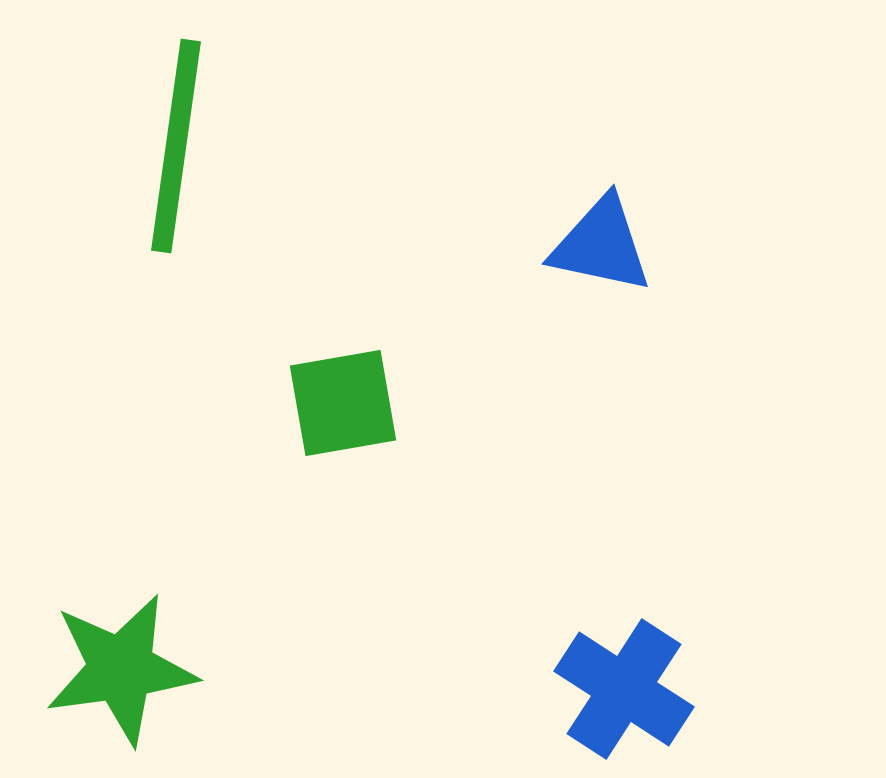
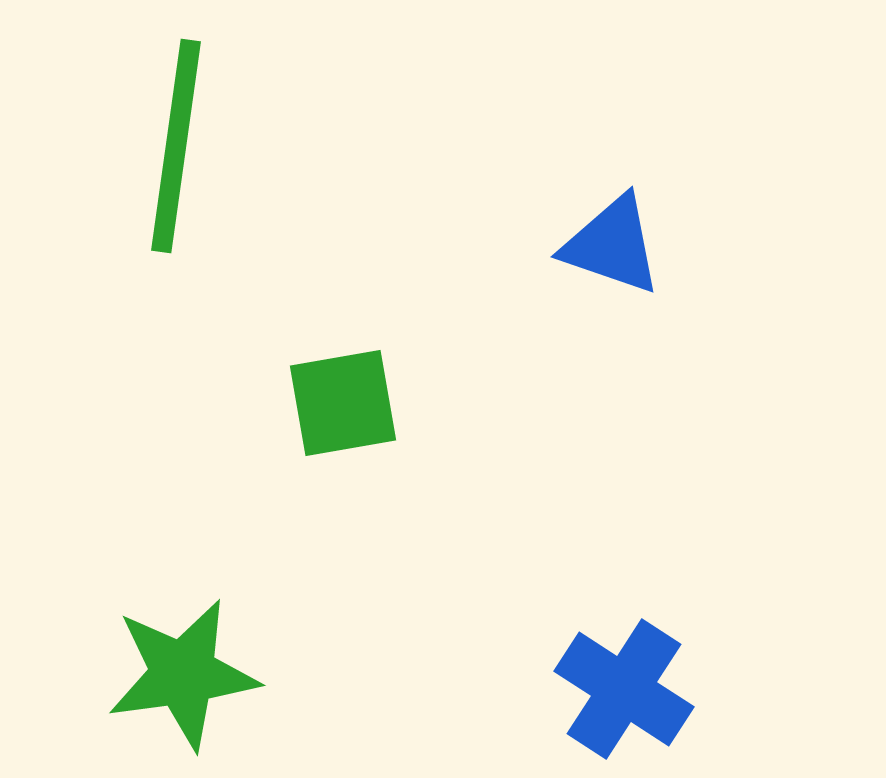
blue triangle: moved 11 px right; rotated 7 degrees clockwise
green star: moved 62 px right, 5 px down
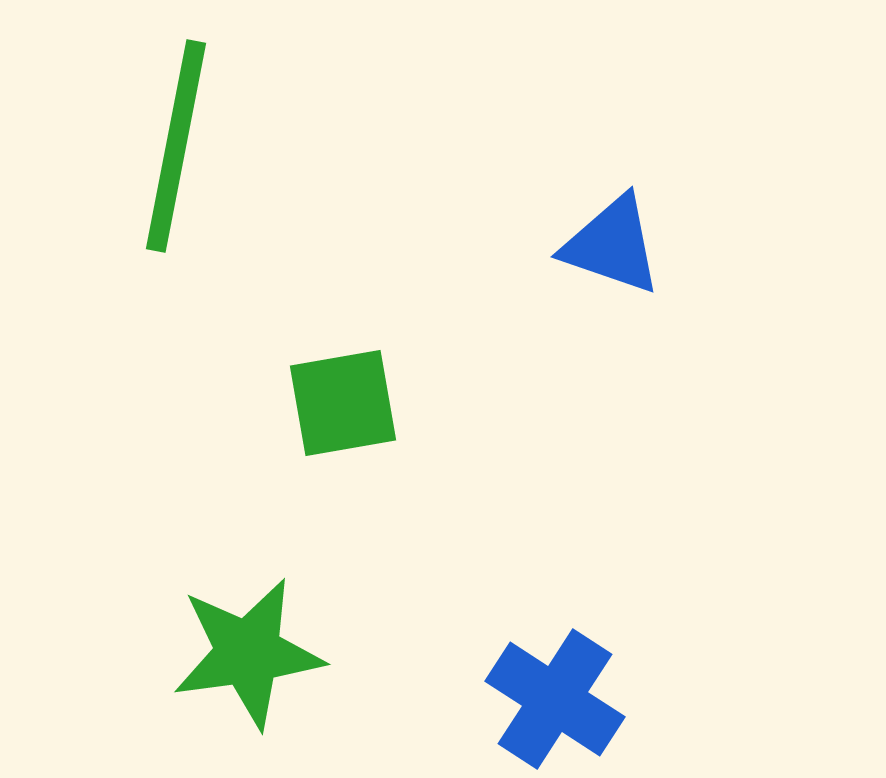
green line: rotated 3 degrees clockwise
green star: moved 65 px right, 21 px up
blue cross: moved 69 px left, 10 px down
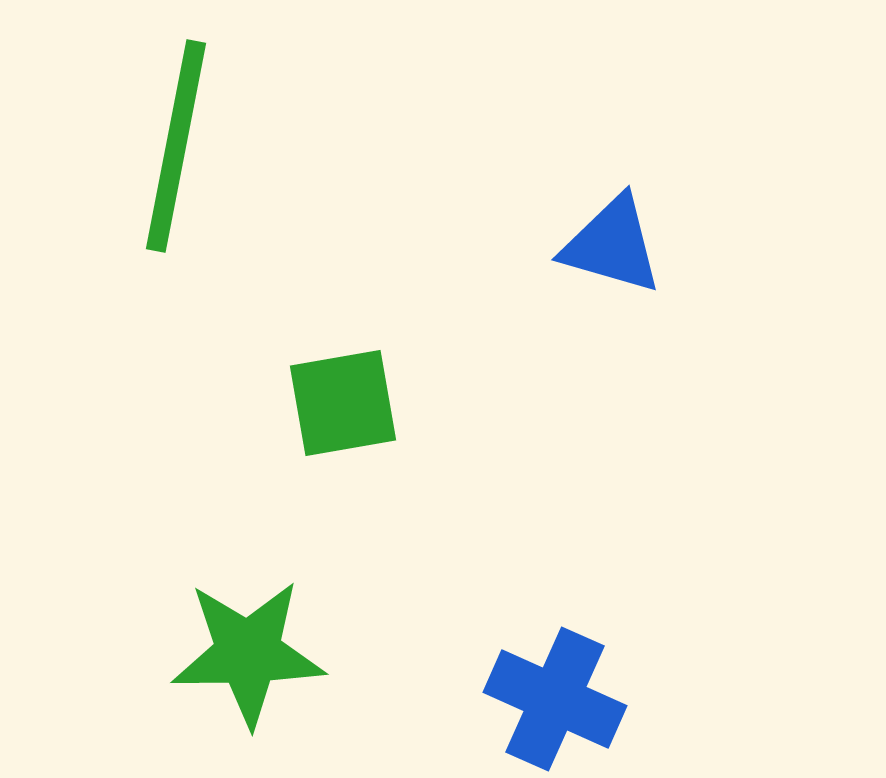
blue triangle: rotated 3 degrees counterclockwise
green star: rotated 7 degrees clockwise
blue cross: rotated 9 degrees counterclockwise
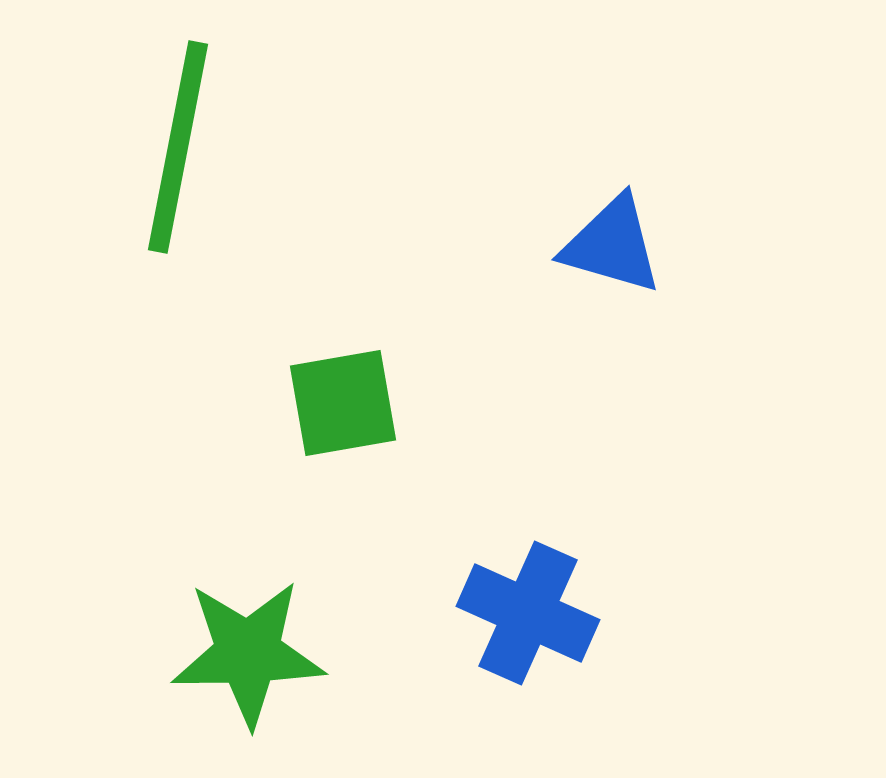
green line: moved 2 px right, 1 px down
blue cross: moved 27 px left, 86 px up
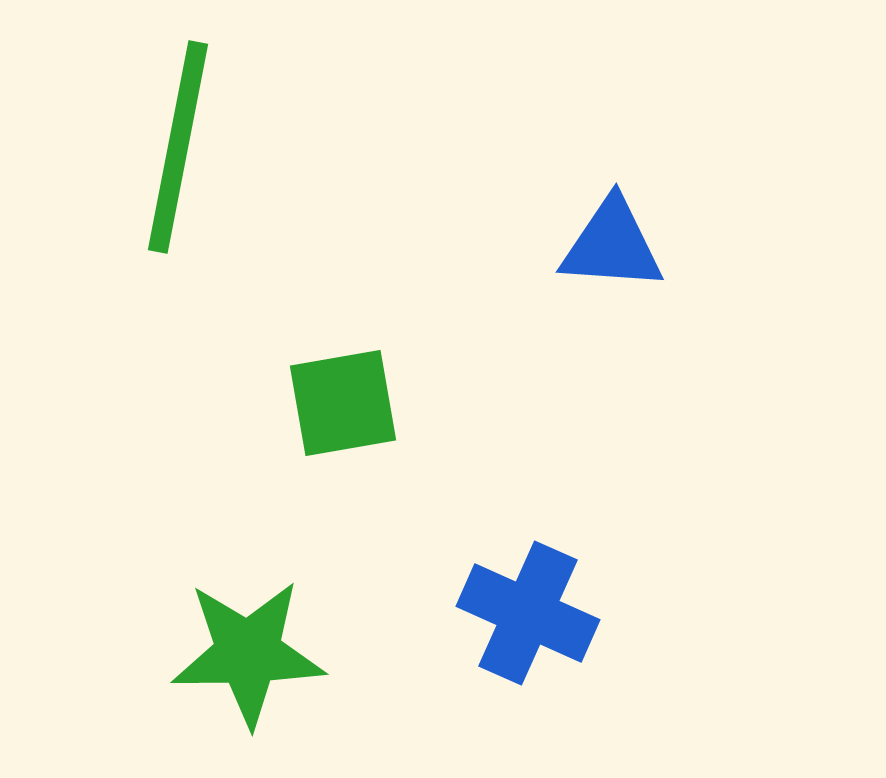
blue triangle: rotated 12 degrees counterclockwise
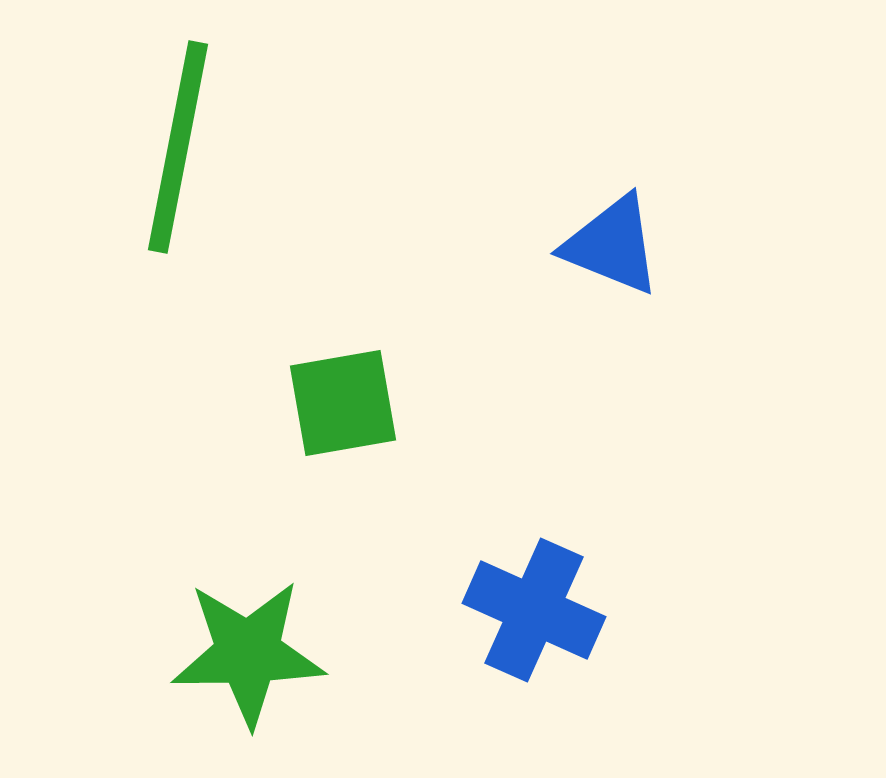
blue triangle: rotated 18 degrees clockwise
blue cross: moved 6 px right, 3 px up
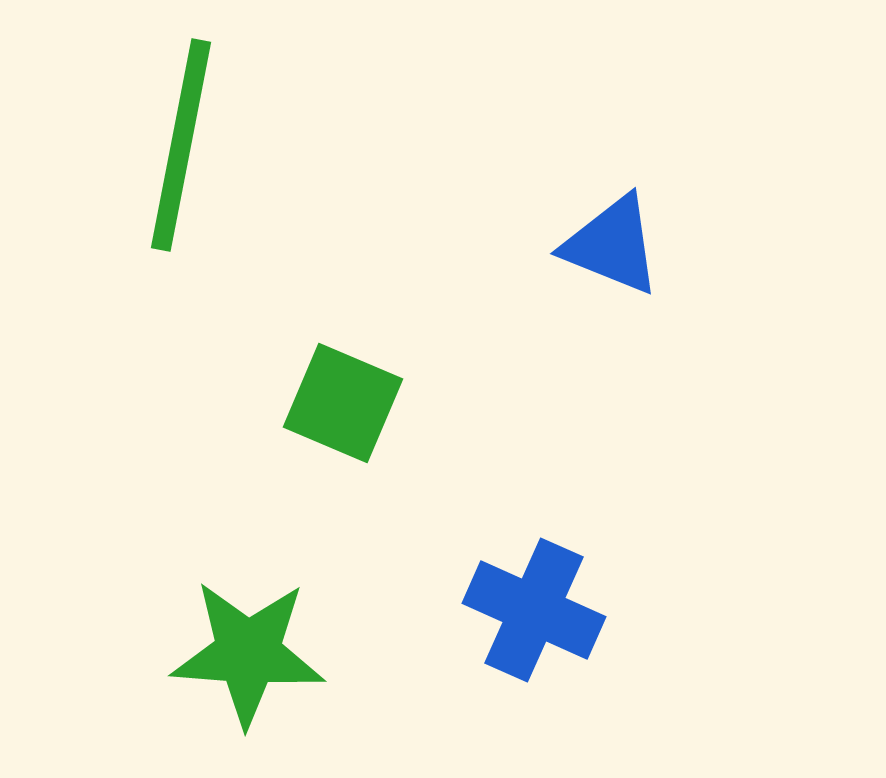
green line: moved 3 px right, 2 px up
green square: rotated 33 degrees clockwise
green star: rotated 5 degrees clockwise
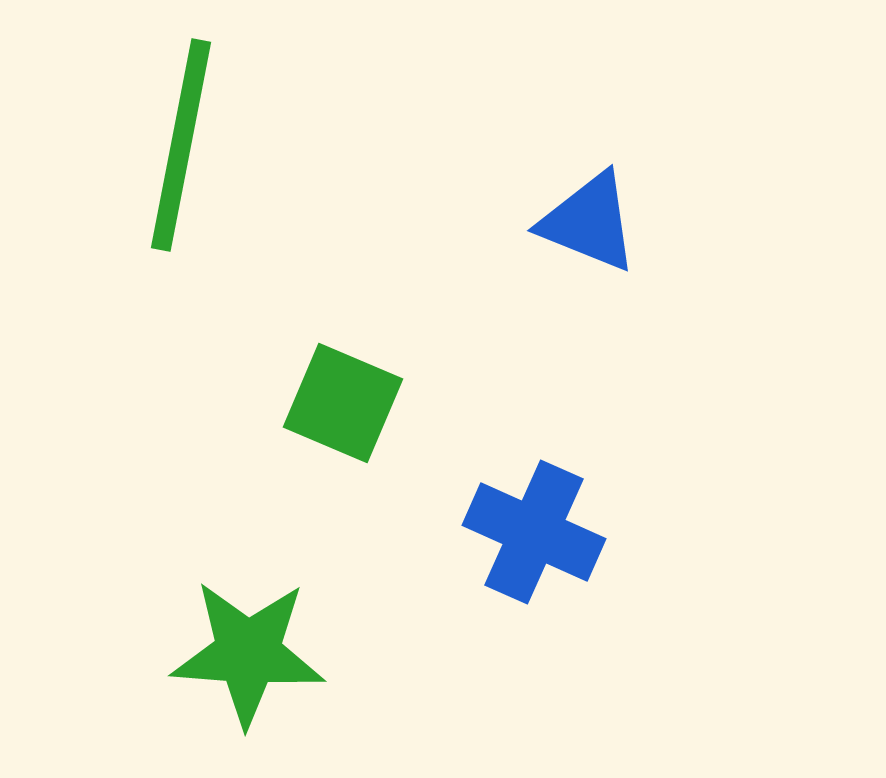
blue triangle: moved 23 px left, 23 px up
blue cross: moved 78 px up
